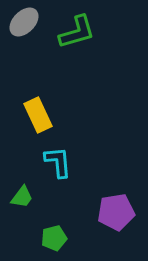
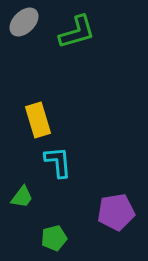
yellow rectangle: moved 5 px down; rotated 8 degrees clockwise
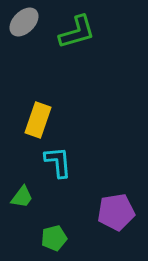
yellow rectangle: rotated 36 degrees clockwise
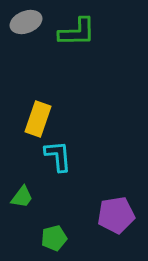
gray ellipse: moved 2 px right; rotated 24 degrees clockwise
green L-shape: rotated 15 degrees clockwise
yellow rectangle: moved 1 px up
cyan L-shape: moved 6 px up
purple pentagon: moved 3 px down
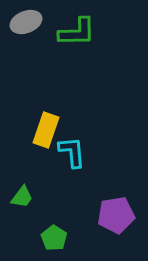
yellow rectangle: moved 8 px right, 11 px down
cyan L-shape: moved 14 px right, 4 px up
green pentagon: rotated 25 degrees counterclockwise
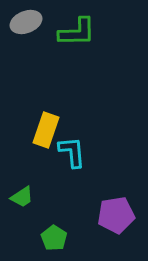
green trapezoid: rotated 20 degrees clockwise
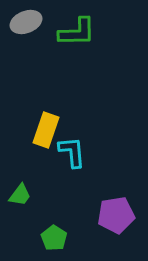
green trapezoid: moved 2 px left, 2 px up; rotated 20 degrees counterclockwise
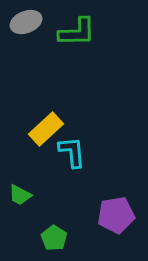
yellow rectangle: moved 1 px up; rotated 28 degrees clockwise
green trapezoid: rotated 80 degrees clockwise
